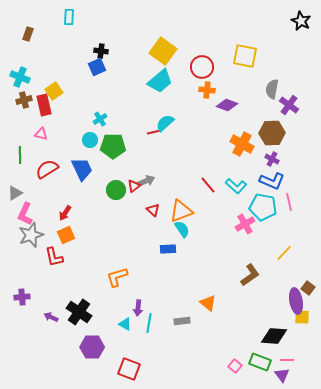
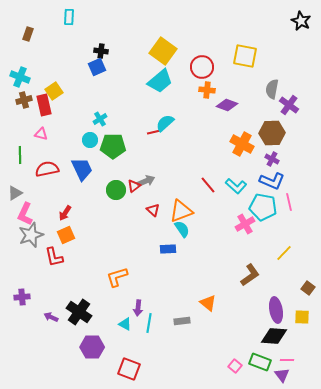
red semicircle at (47, 169): rotated 20 degrees clockwise
purple ellipse at (296, 301): moved 20 px left, 9 px down
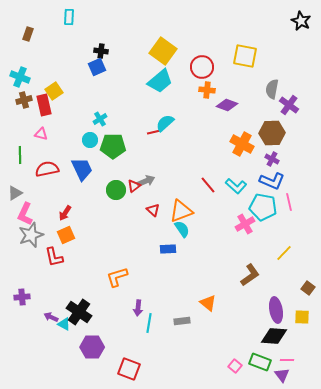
cyan triangle at (125, 324): moved 61 px left
